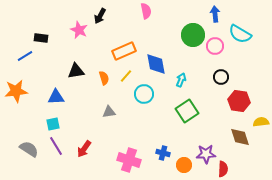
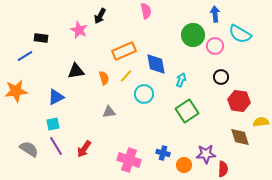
blue triangle: rotated 24 degrees counterclockwise
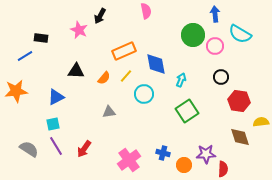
black triangle: rotated 12 degrees clockwise
orange semicircle: rotated 56 degrees clockwise
pink cross: rotated 35 degrees clockwise
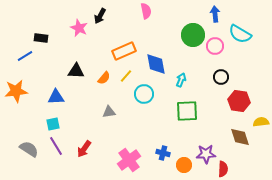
pink star: moved 2 px up
blue triangle: rotated 24 degrees clockwise
green square: rotated 30 degrees clockwise
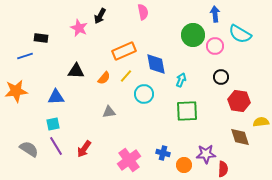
pink semicircle: moved 3 px left, 1 px down
blue line: rotated 14 degrees clockwise
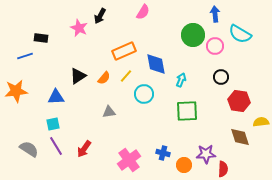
pink semicircle: rotated 42 degrees clockwise
black triangle: moved 2 px right, 5 px down; rotated 36 degrees counterclockwise
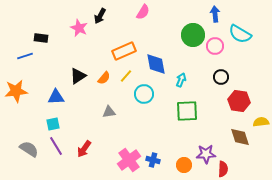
blue cross: moved 10 px left, 7 px down
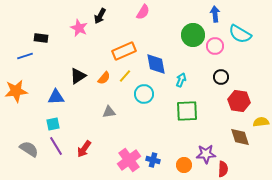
yellow line: moved 1 px left
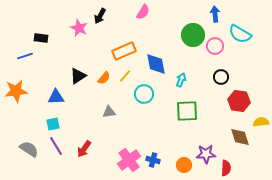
red semicircle: moved 3 px right, 1 px up
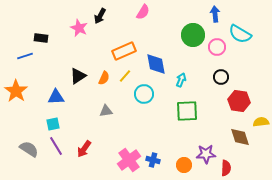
pink circle: moved 2 px right, 1 px down
orange semicircle: rotated 16 degrees counterclockwise
orange star: rotated 30 degrees counterclockwise
gray triangle: moved 3 px left, 1 px up
